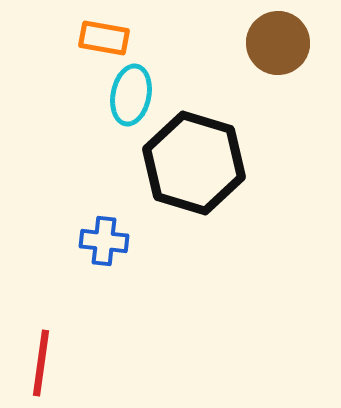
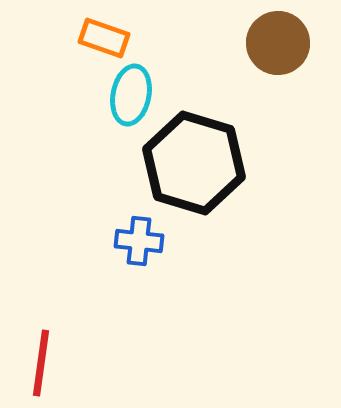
orange rectangle: rotated 9 degrees clockwise
blue cross: moved 35 px right
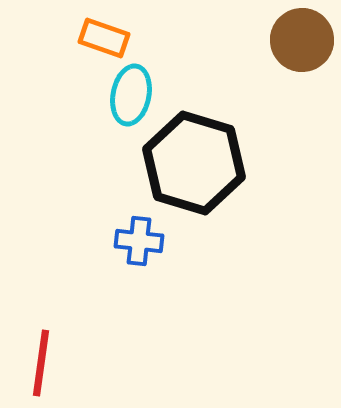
brown circle: moved 24 px right, 3 px up
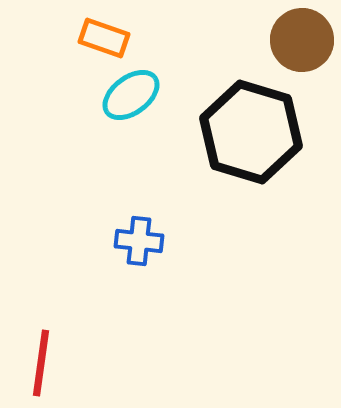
cyan ellipse: rotated 42 degrees clockwise
black hexagon: moved 57 px right, 31 px up
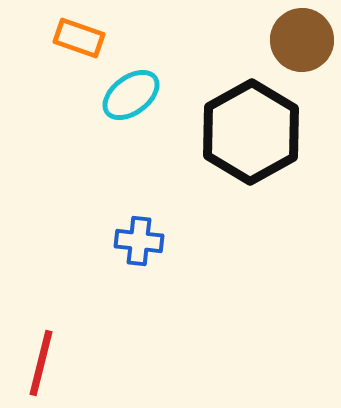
orange rectangle: moved 25 px left
black hexagon: rotated 14 degrees clockwise
red line: rotated 6 degrees clockwise
